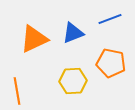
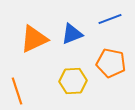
blue triangle: moved 1 px left, 1 px down
orange line: rotated 8 degrees counterclockwise
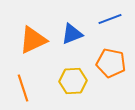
orange triangle: moved 1 px left, 1 px down
orange line: moved 6 px right, 3 px up
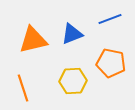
orange triangle: rotated 12 degrees clockwise
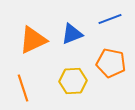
orange triangle: rotated 12 degrees counterclockwise
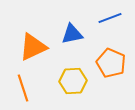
blue line: moved 1 px up
blue triangle: rotated 10 degrees clockwise
orange triangle: moved 7 px down
orange pentagon: rotated 12 degrees clockwise
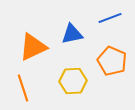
orange pentagon: moved 1 px right, 2 px up
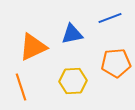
orange pentagon: moved 4 px right, 2 px down; rotated 28 degrees counterclockwise
orange line: moved 2 px left, 1 px up
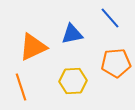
blue line: rotated 70 degrees clockwise
